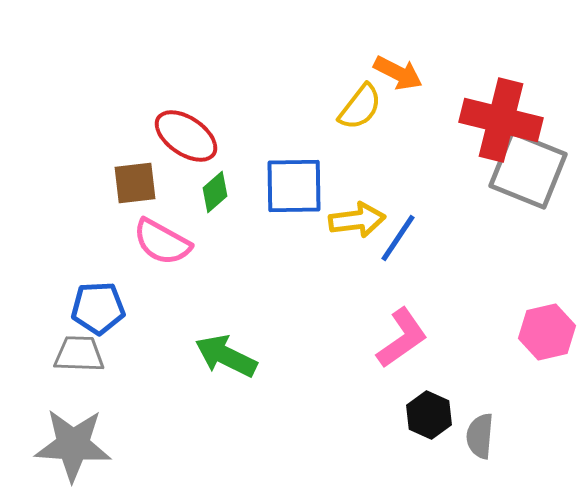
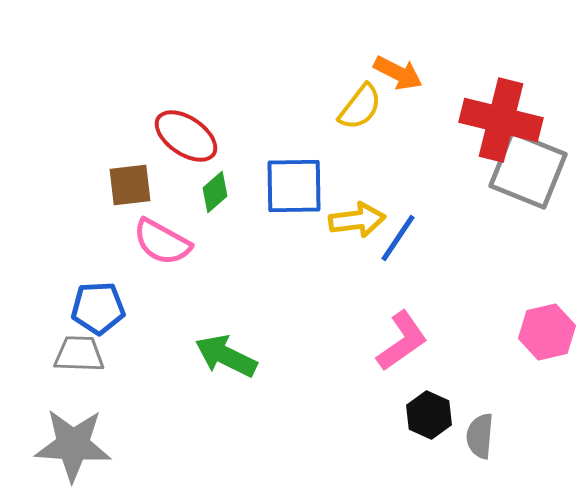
brown square: moved 5 px left, 2 px down
pink L-shape: moved 3 px down
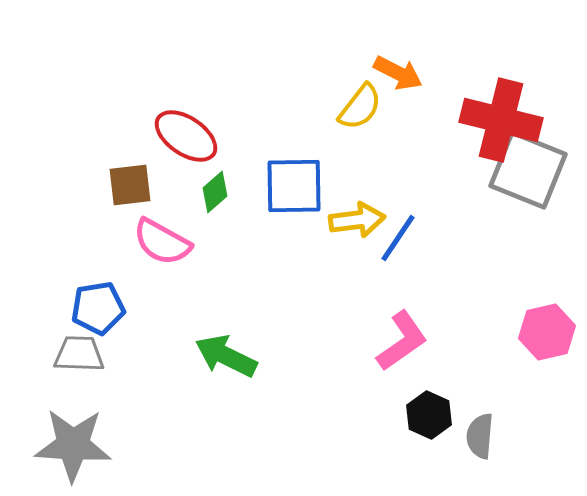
blue pentagon: rotated 6 degrees counterclockwise
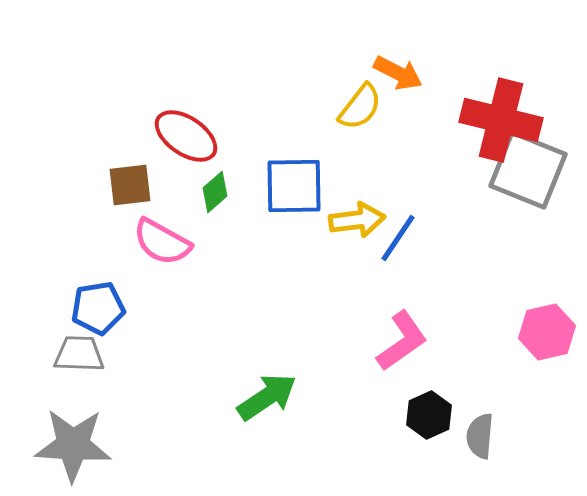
green arrow: moved 41 px right, 41 px down; rotated 120 degrees clockwise
black hexagon: rotated 12 degrees clockwise
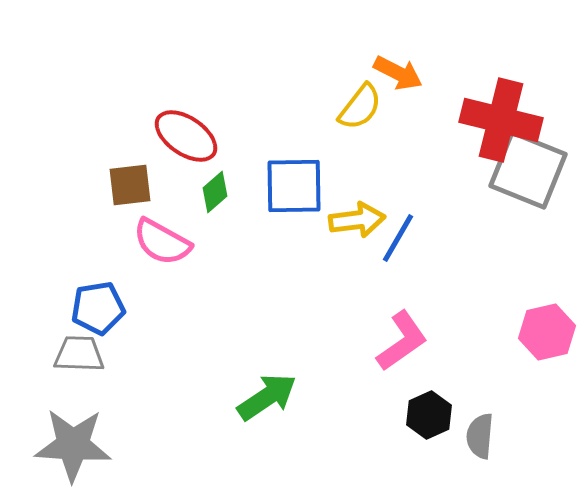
blue line: rotated 4 degrees counterclockwise
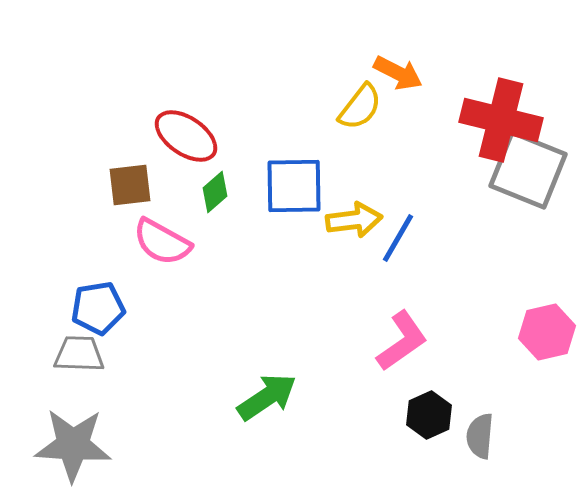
yellow arrow: moved 3 px left
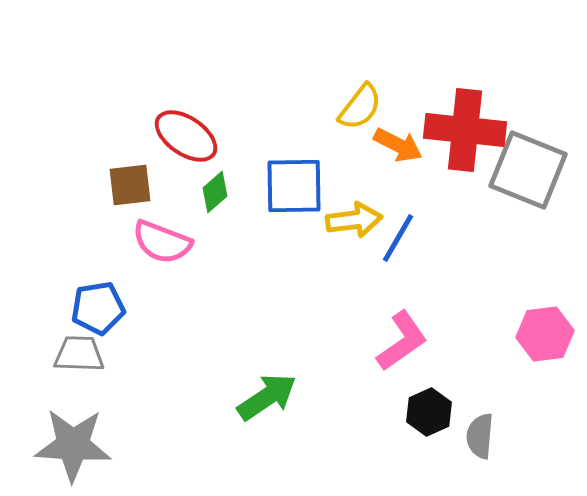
orange arrow: moved 72 px down
red cross: moved 36 px left, 10 px down; rotated 8 degrees counterclockwise
pink semicircle: rotated 8 degrees counterclockwise
pink hexagon: moved 2 px left, 2 px down; rotated 6 degrees clockwise
black hexagon: moved 3 px up
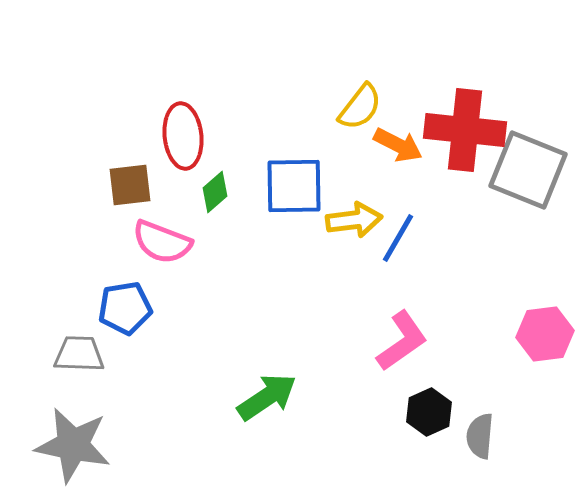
red ellipse: moved 3 px left; rotated 50 degrees clockwise
blue pentagon: moved 27 px right
gray star: rotated 8 degrees clockwise
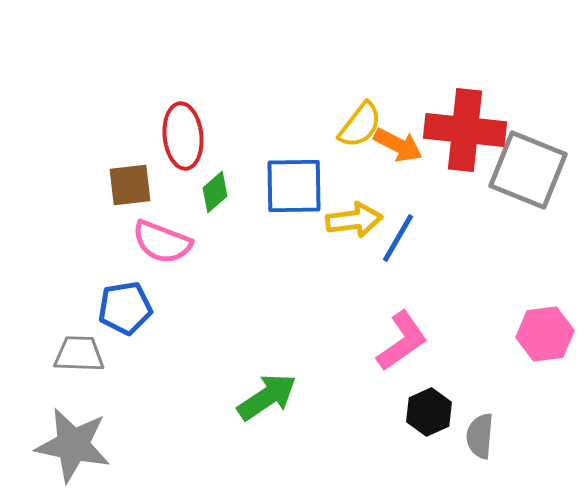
yellow semicircle: moved 18 px down
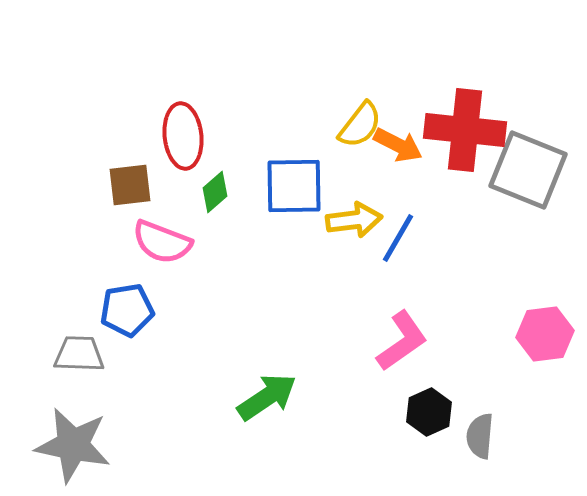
blue pentagon: moved 2 px right, 2 px down
